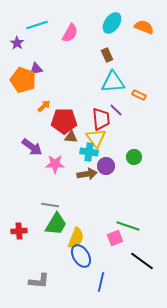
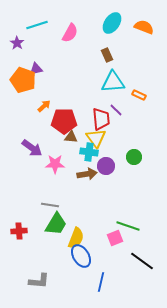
purple arrow: moved 1 px down
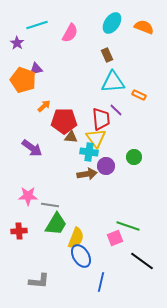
pink star: moved 27 px left, 32 px down
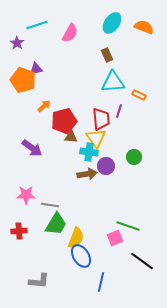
purple line: moved 3 px right, 1 px down; rotated 64 degrees clockwise
red pentagon: rotated 15 degrees counterclockwise
pink star: moved 2 px left, 1 px up
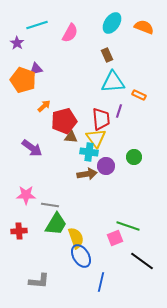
yellow semicircle: rotated 40 degrees counterclockwise
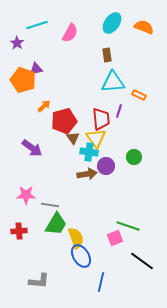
brown rectangle: rotated 16 degrees clockwise
brown triangle: moved 2 px right, 1 px down; rotated 48 degrees clockwise
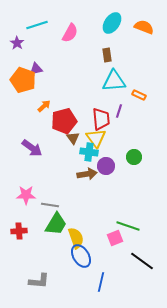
cyan triangle: moved 1 px right, 1 px up
